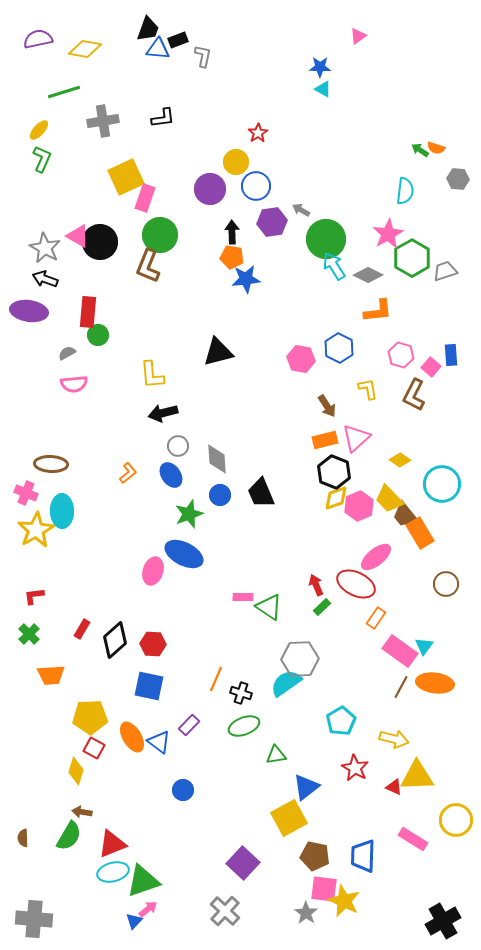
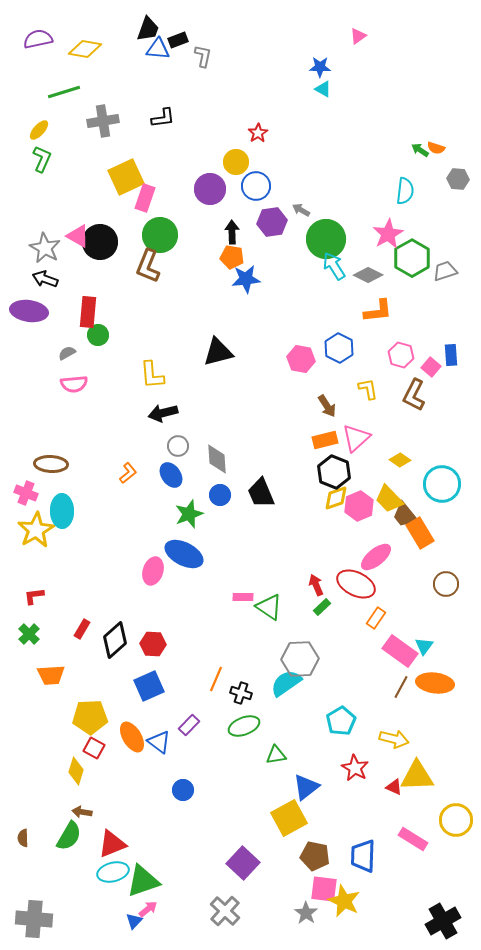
blue square at (149, 686): rotated 36 degrees counterclockwise
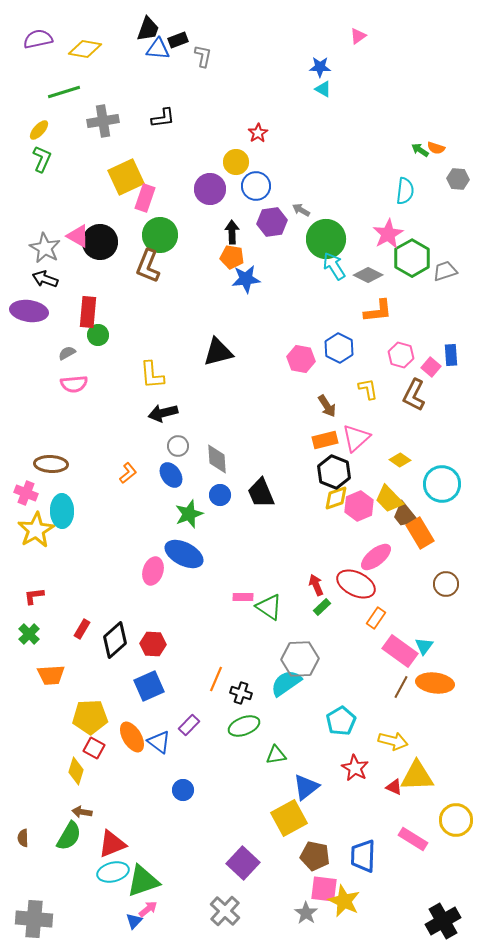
yellow arrow at (394, 739): moved 1 px left, 2 px down
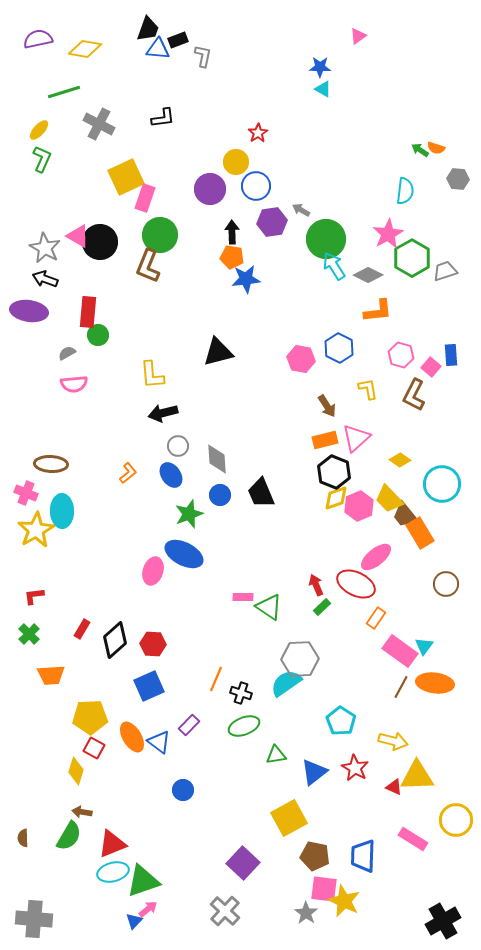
gray cross at (103, 121): moved 4 px left, 3 px down; rotated 36 degrees clockwise
cyan pentagon at (341, 721): rotated 8 degrees counterclockwise
blue triangle at (306, 787): moved 8 px right, 15 px up
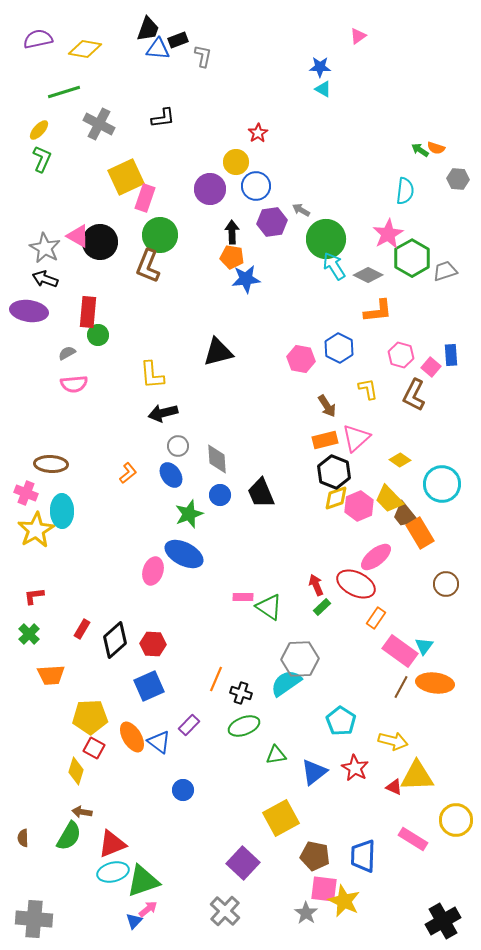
yellow square at (289, 818): moved 8 px left
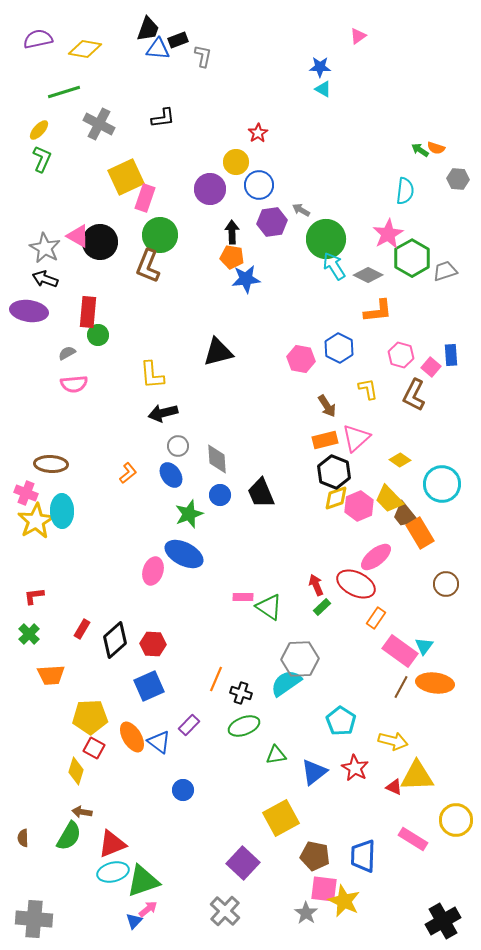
blue circle at (256, 186): moved 3 px right, 1 px up
yellow star at (36, 530): moved 9 px up
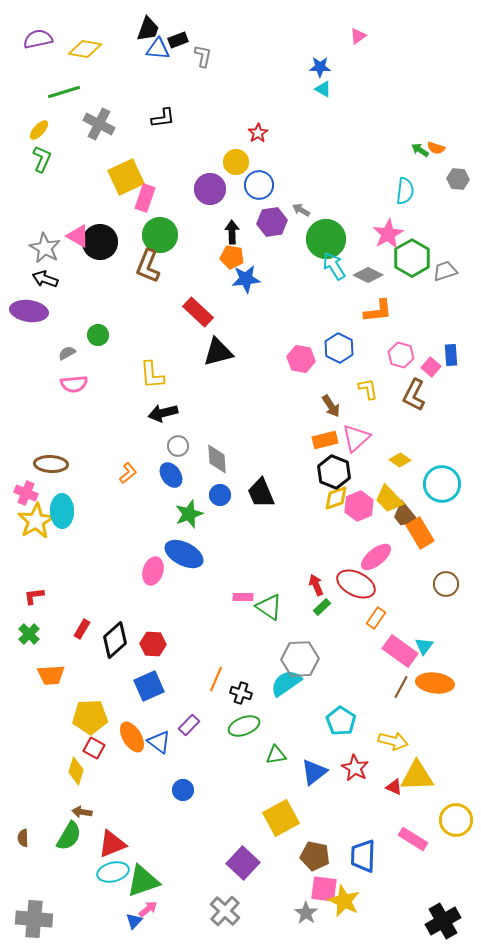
red rectangle at (88, 312): moved 110 px right; rotated 52 degrees counterclockwise
brown arrow at (327, 406): moved 4 px right
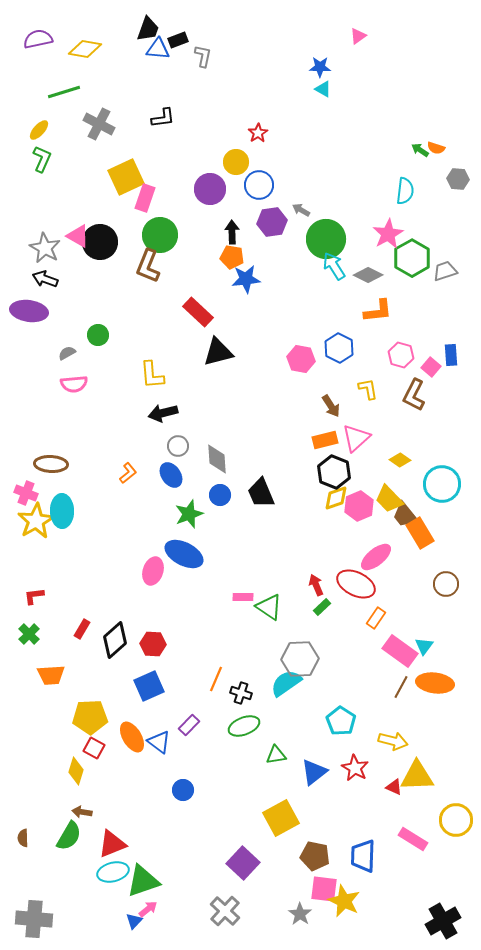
gray star at (306, 913): moved 6 px left, 1 px down
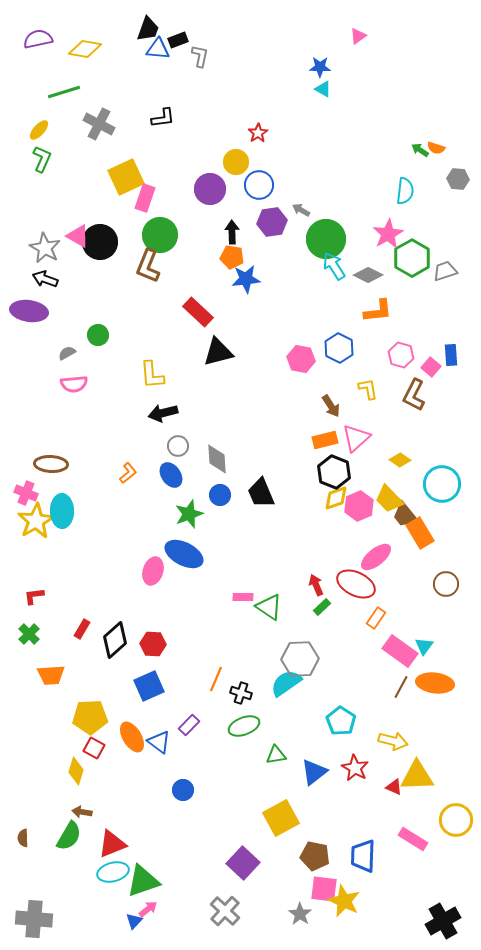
gray L-shape at (203, 56): moved 3 px left
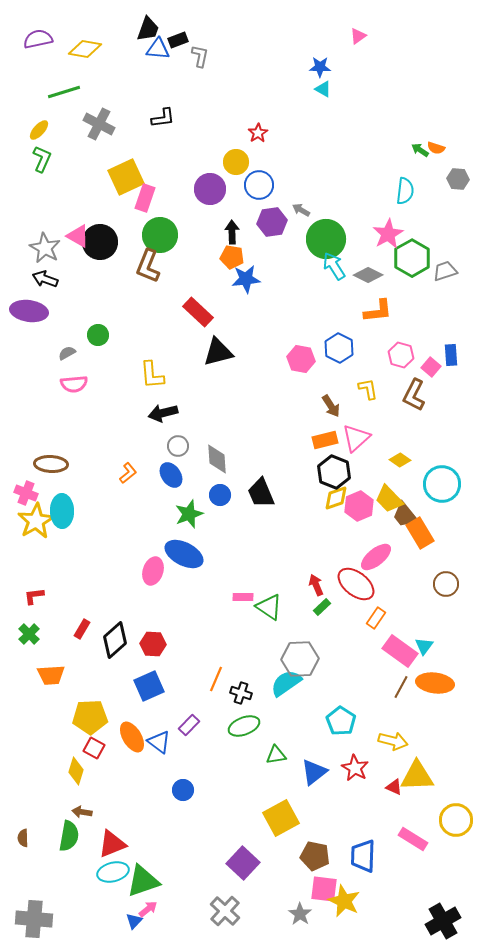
red ellipse at (356, 584): rotated 12 degrees clockwise
green semicircle at (69, 836): rotated 20 degrees counterclockwise
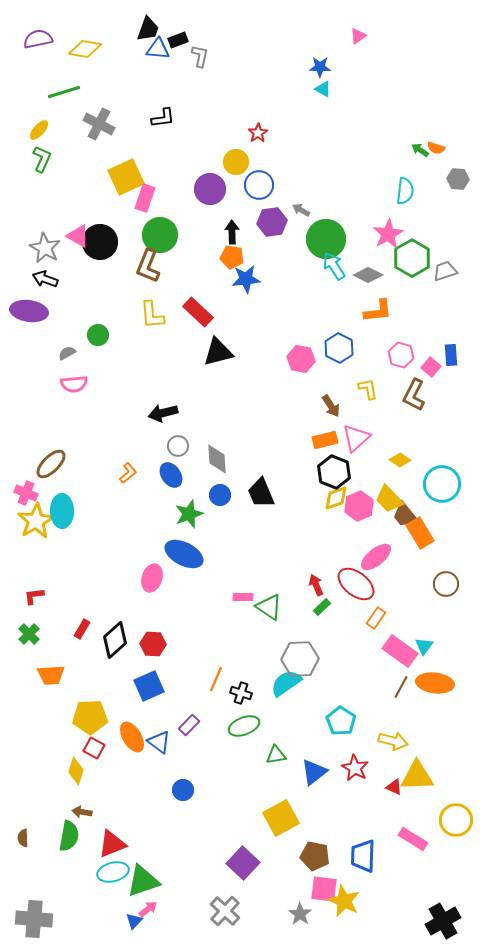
yellow L-shape at (152, 375): moved 60 px up
brown ellipse at (51, 464): rotated 48 degrees counterclockwise
pink ellipse at (153, 571): moved 1 px left, 7 px down
